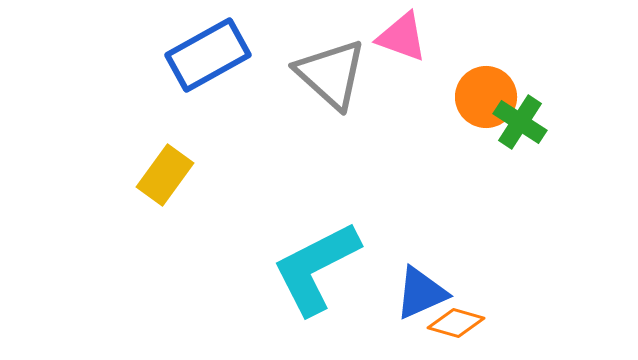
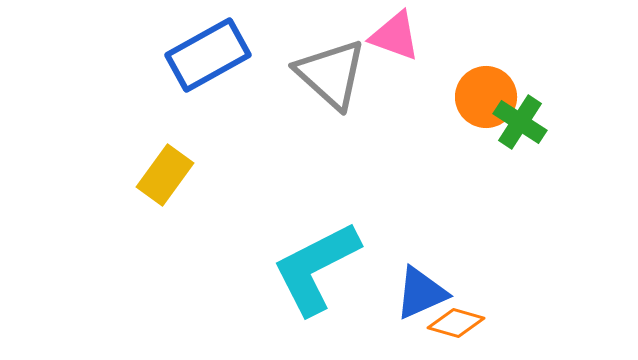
pink triangle: moved 7 px left, 1 px up
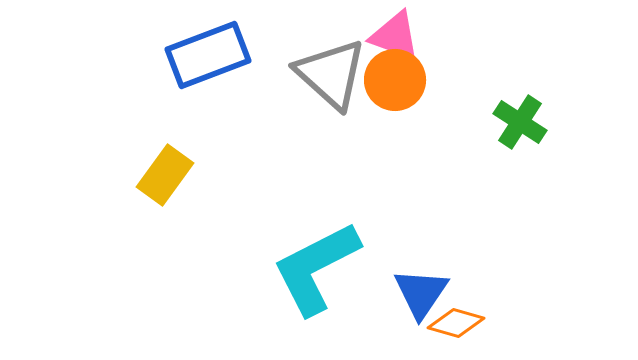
blue rectangle: rotated 8 degrees clockwise
orange circle: moved 91 px left, 17 px up
blue triangle: rotated 32 degrees counterclockwise
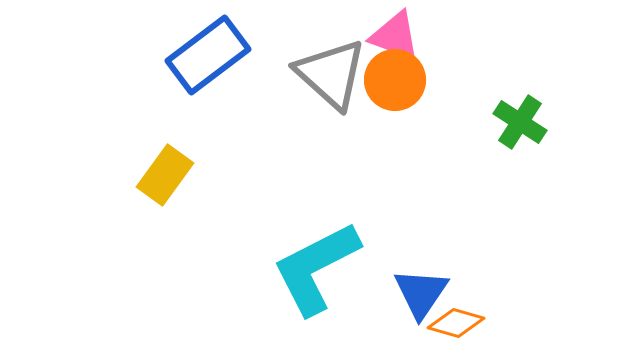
blue rectangle: rotated 16 degrees counterclockwise
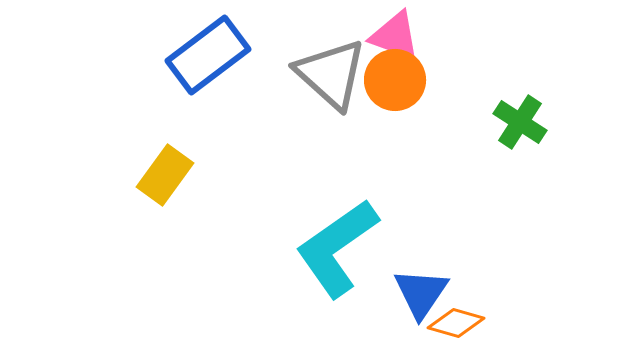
cyan L-shape: moved 21 px right, 20 px up; rotated 8 degrees counterclockwise
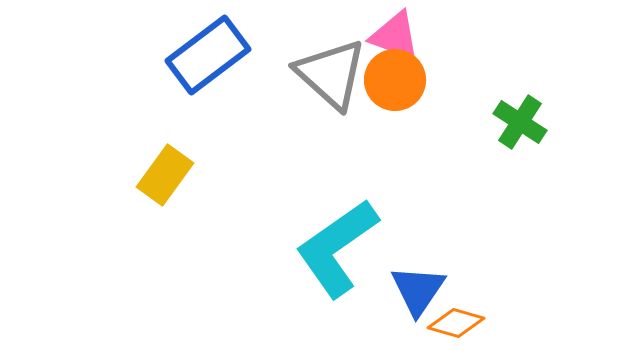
blue triangle: moved 3 px left, 3 px up
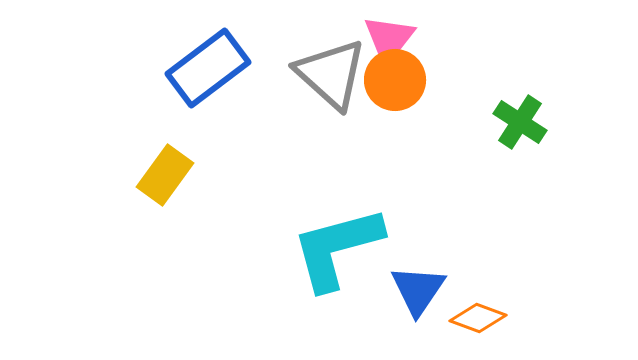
pink triangle: moved 6 px left, 3 px down; rotated 48 degrees clockwise
blue rectangle: moved 13 px down
cyan L-shape: rotated 20 degrees clockwise
orange diamond: moved 22 px right, 5 px up; rotated 4 degrees clockwise
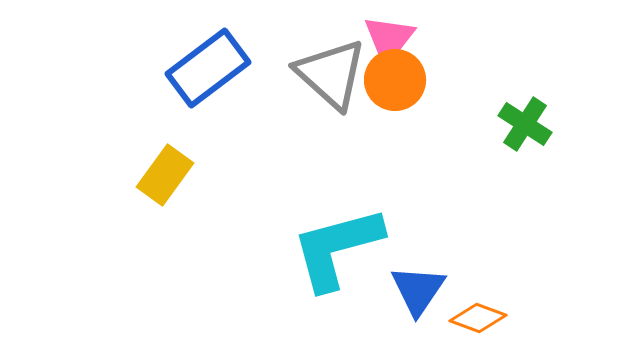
green cross: moved 5 px right, 2 px down
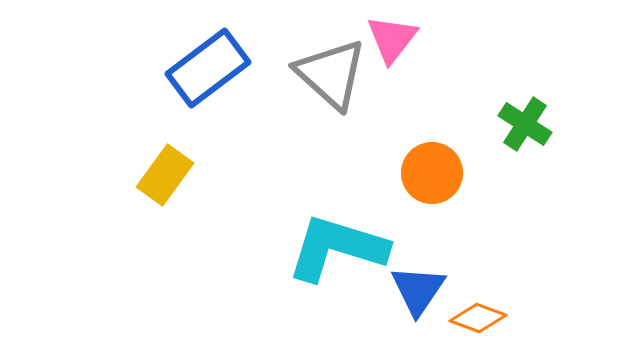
pink triangle: moved 3 px right
orange circle: moved 37 px right, 93 px down
cyan L-shape: rotated 32 degrees clockwise
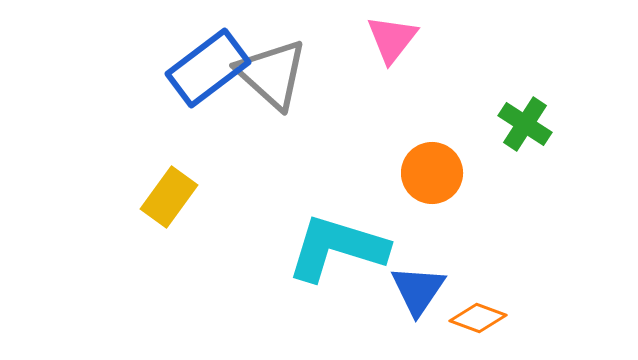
gray triangle: moved 59 px left
yellow rectangle: moved 4 px right, 22 px down
